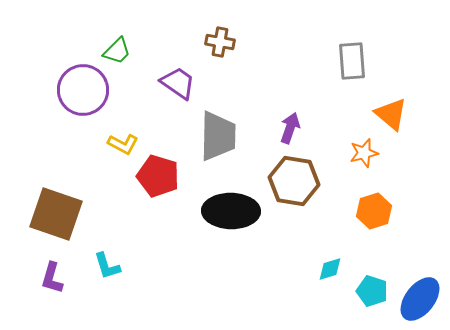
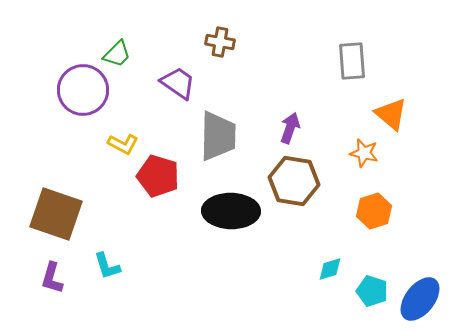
green trapezoid: moved 3 px down
orange star: rotated 28 degrees clockwise
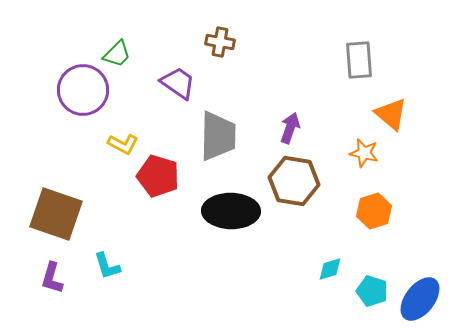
gray rectangle: moved 7 px right, 1 px up
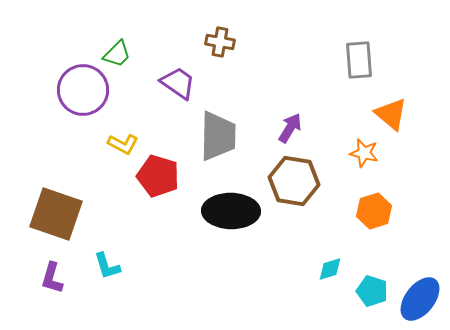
purple arrow: rotated 12 degrees clockwise
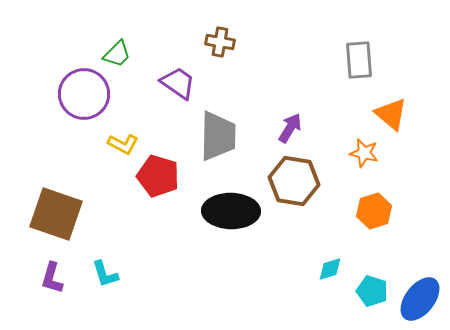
purple circle: moved 1 px right, 4 px down
cyan L-shape: moved 2 px left, 8 px down
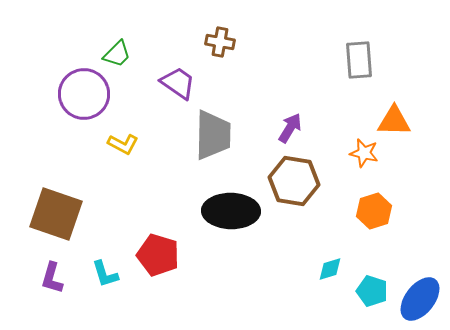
orange triangle: moved 3 px right, 7 px down; rotated 39 degrees counterclockwise
gray trapezoid: moved 5 px left, 1 px up
red pentagon: moved 79 px down
